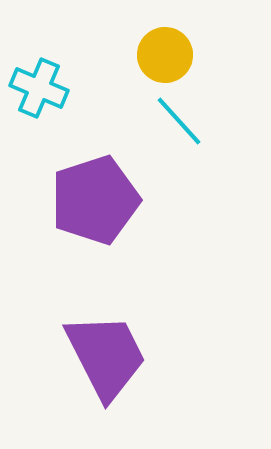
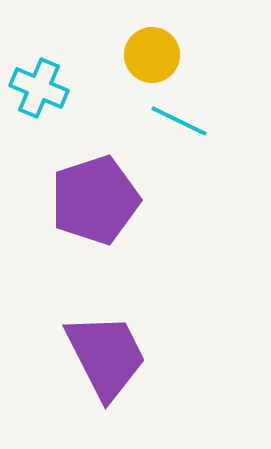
yellow circle: moved 13 px left
cyan line: rotated 22 degrees counterclockwise
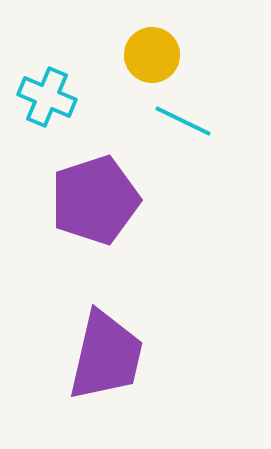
cyan cross: moved 8 px right, 9 px down
cyan line: moved 4 px right
purple trapezoid: rotated 40 degrees clockwise
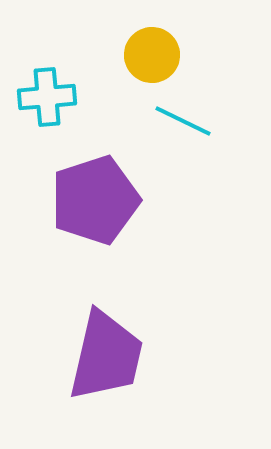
cyan cross: rotated 28 degrees counterclockwise
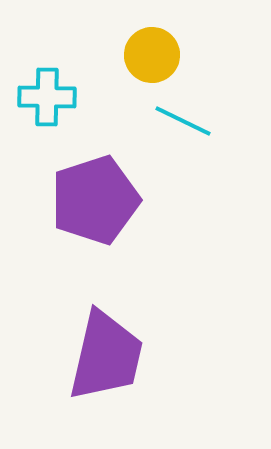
cyan cross: rotated 6 degrees clockwise
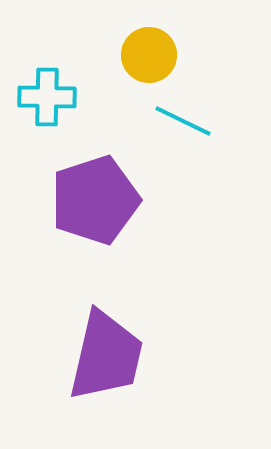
yellow circle: moved 3 px left
